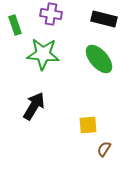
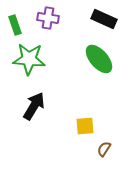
purple cross: moved 3 px left, 4 px down
black rectangle: rotated 10 degrees clockwise
green star: moved 14 px left, 5 px down
yellow square: moved 3 px left, 1 px down
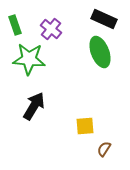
purple cross: moved 3 px right, 11 px down; rotated 30 degrees clockwise
green ellipse: moved 1 px right, 7 px up; rotated 20 degrees clockwise
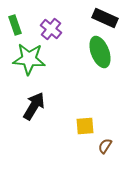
black rectangle: moved 1 px right, 1 px up
brown semicircle: moved 1 px right, 3 px up
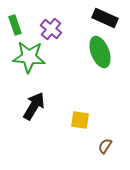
green star: moved 2 px up
yellow square: moved 5 px left, 6 px up; rotated 12 degrees clockwise
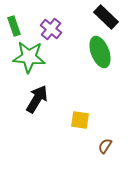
black rectangle: moved 1 px right, 1 px up; rotated 20 degrees clockwise
green rectangle: moved 1 px left, 1 px down
black arrow: moved 3 px right, 7 px up
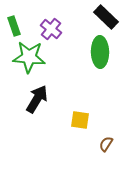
green ellipse: rotated 20 degrees clockwise
brown semicircle: moved 1 px right, 2 px up
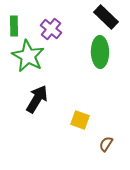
green rectangle: rotated 18 degrees clockwise
green star: moved 1 px left, 1 px up; rotated 24 degrees clockwise
yellow square: rotated 12 degrees clockwise
